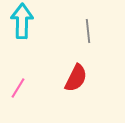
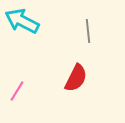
cyan arrow: rotated 64 degrees counterclockwise
pink line: moved 1 px left, 3 px down
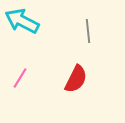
red semicircle: moved 1 px down
pink line: moved 3 px right, 13 px up
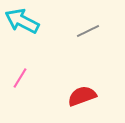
gray line: rotated 70 degrees clockwise
red semicircle: moved 6 px right, 17 px down; rotated 136 degrees counterclockwise
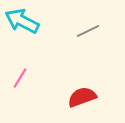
red semicircle: moved 1 px down
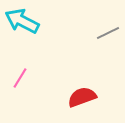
gray line: moved 20 px right, 2 px down
